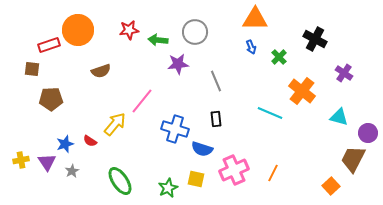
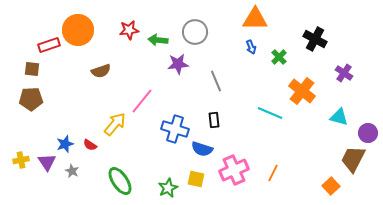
brown pentagon: moved 20 px left
black rectangle: moved 2 px left, 1 px down
red semicircle: moved 4 px down
gray star: rotated 16 degrees counterclockwise
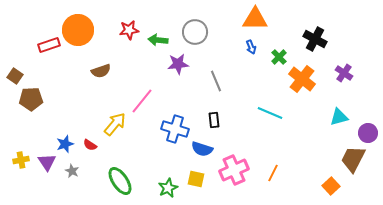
brown square: moved 17 px left, 7 px down; rotated 28 degrees clockwise
orange cross: moved 12 px up
cyan triangle: rotated 30 degrees counterclockwise
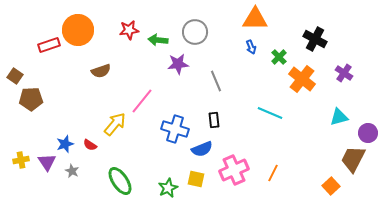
blue semicircle: rotated 40 degrees counterclockwise
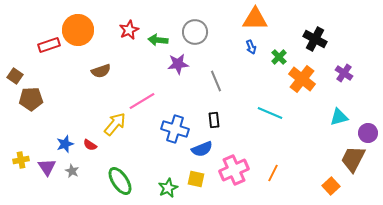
red star: rotated 18 degrees counterclockwise
pink line: rotated 20 degrees clockwise
purple triangle: moved 5 px down
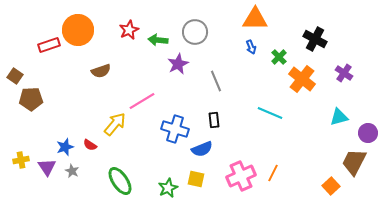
purple star: rotated 20 degrees counterclockwise
blue star: moved 3 px down
brown trapezoid: moved 1 px right, 3 px down
pink cross: moved 7 px right, 6 px down
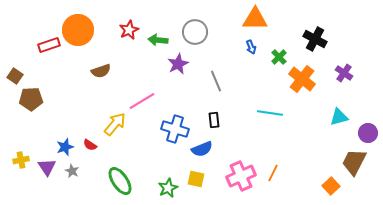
cyan line: rotated 15 degrees counterclockwise
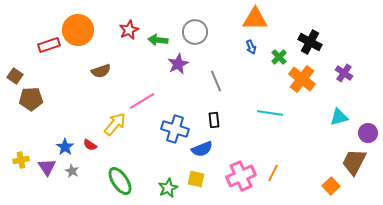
black cross: moved 5 px left, 3 px down
blue star: rotated 18 degrees counterclockwise
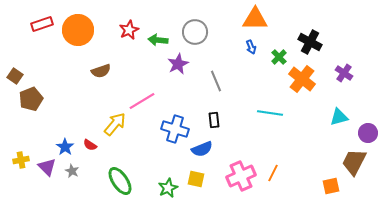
red rectangle: moved 7 px left, 21 px up
brown pentagon: rotated 20 degrees counterclockwise
purple triangle: rotated 12 degrees counterclockwise
orange square: rotated 30 degrees clockwise
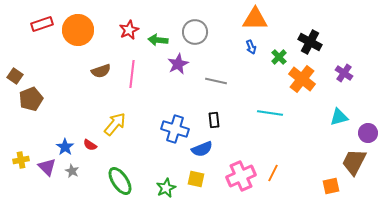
gray line: rotated 55 degrees counterclockwise
pink line: moved 10 px left, 27 px up; rotated 52 degrees counterclockwise
green star: moved 2 px left
